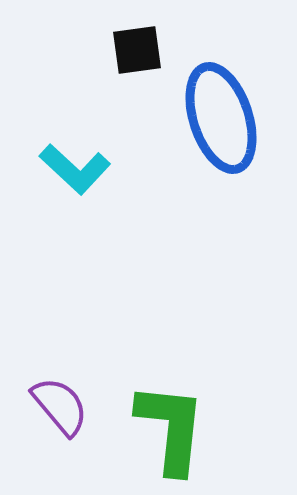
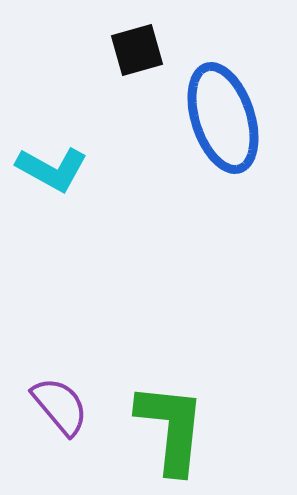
black square: rotated 8 degrees counterclockwise
blue ellipse: moved 2 px right
cyan L-shape: moved 23 px left; rotated 14 degrees counterclockwise
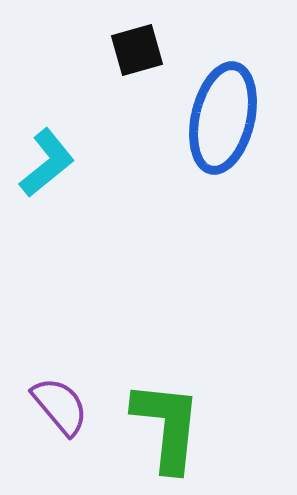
blue ellipse: rotated 31 degrees clockwise
cyan L-shape: moved 5 px left, 6 px up; rotated 68 degrees counterclockwise
green L-shape: moved 4 px left, 2 px up
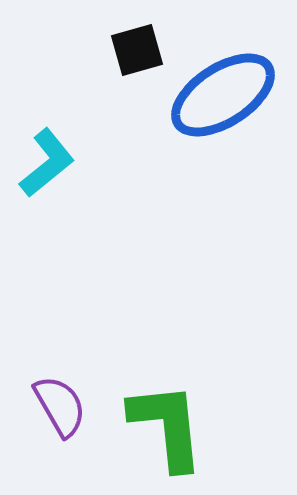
blue ellipse: moved 23 px up; rotated 44 degrees clockwise
purple semicircle: rotated 10 degrees clockwise
green L-shape: rotated 12 degrees counterclockwise
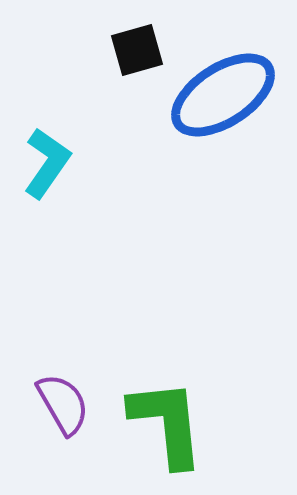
cyan L-shape: rotated 16 degrees counterclockwise
purple semicircle: moved 3 px right, 2 px up
green L-shape: moved 3 px up
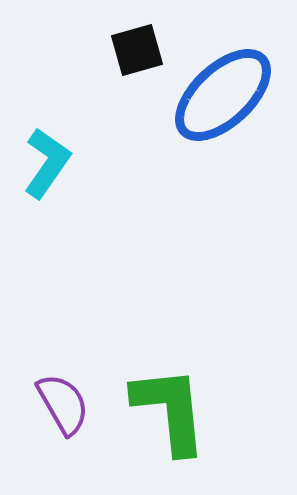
blue ellipse: rotated 10 degrees counterclockwise
green L-shape: moved 3 px right, 13 px up
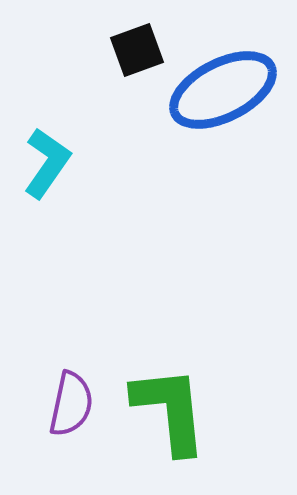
black square: rotated 4 degrees counterclockwise
blue ellipse: moved 5 px up; rotated 16 degrees clockwise
purple semicircle: moved 8 px right; rotated 42 degrees clockwise
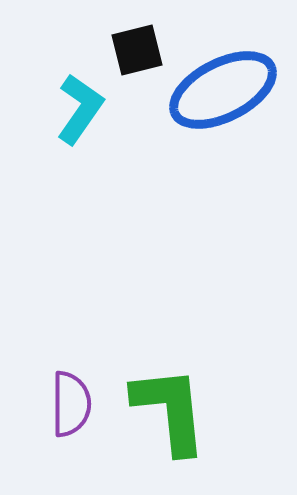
black square: rotated 6 degrees clockwise
cyan L-shape: moved 33 px right, 54 px up
purple semicircle: rotated 12 degrees counterclockwise
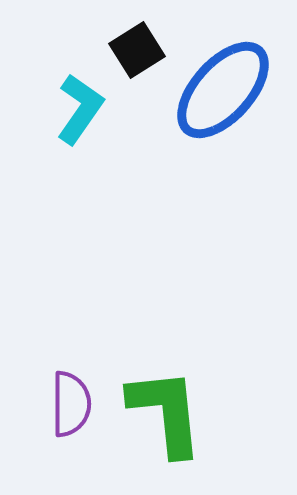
black square: rotated 18 degrees counterclockwise
blue ellipse: rotated 21 degrees counterclockwise
green L-shape: moved 4 px left, 2 px down
